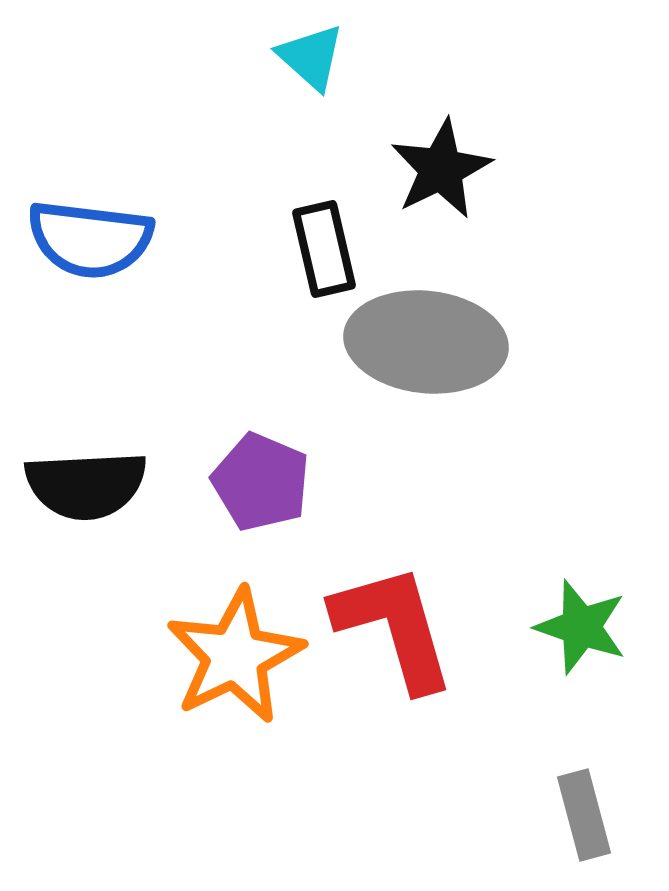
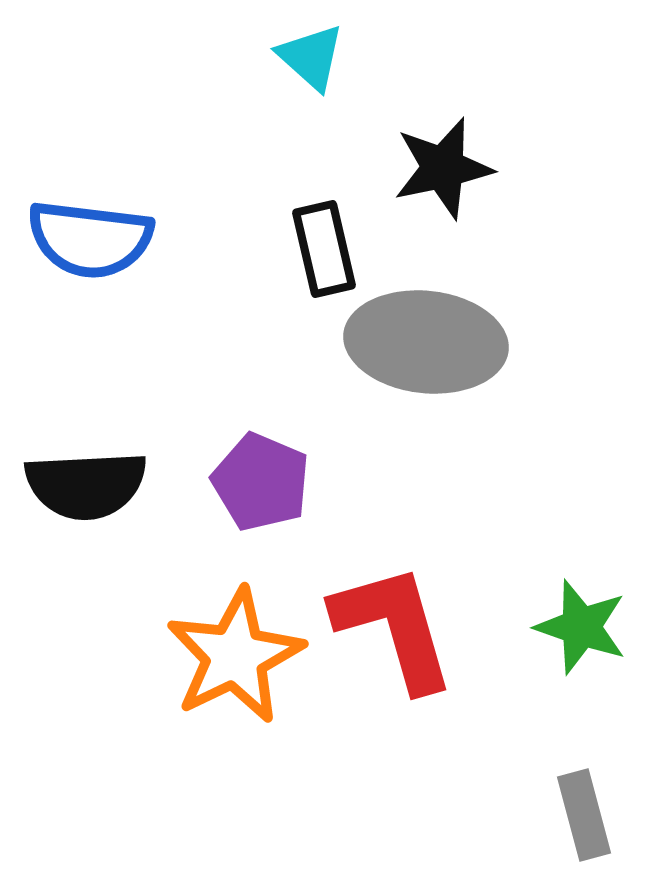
black star: moved 2 px right, 1 px up; rotated 14 degrees clockwise
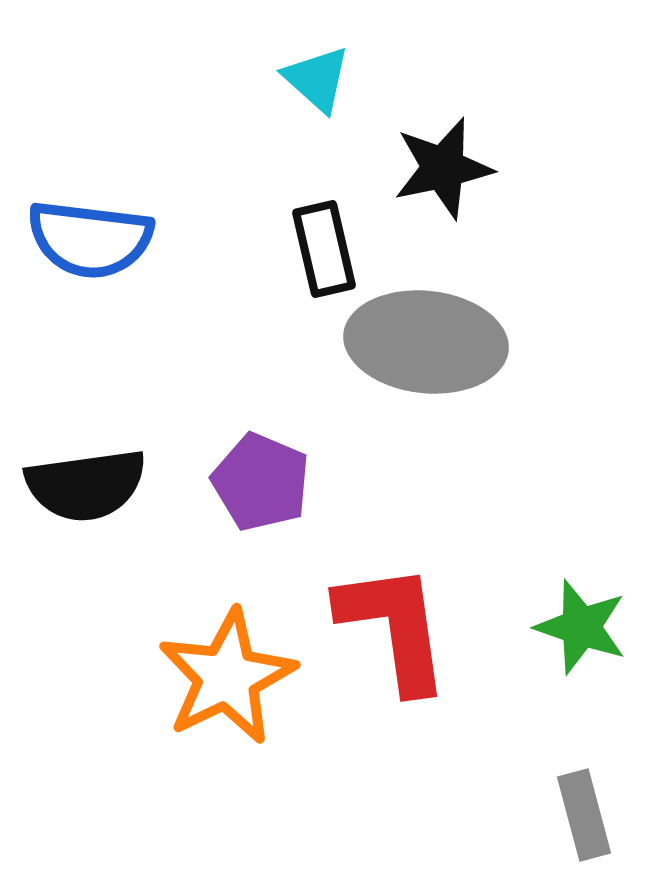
cyan triangle: moved 6 px right, 22 px down
black semicircle: rotated 5 degrees counterclockwise
red L-shape: rotated 8 degrees clockwise
orange star: moved 8 px left, 21 px down
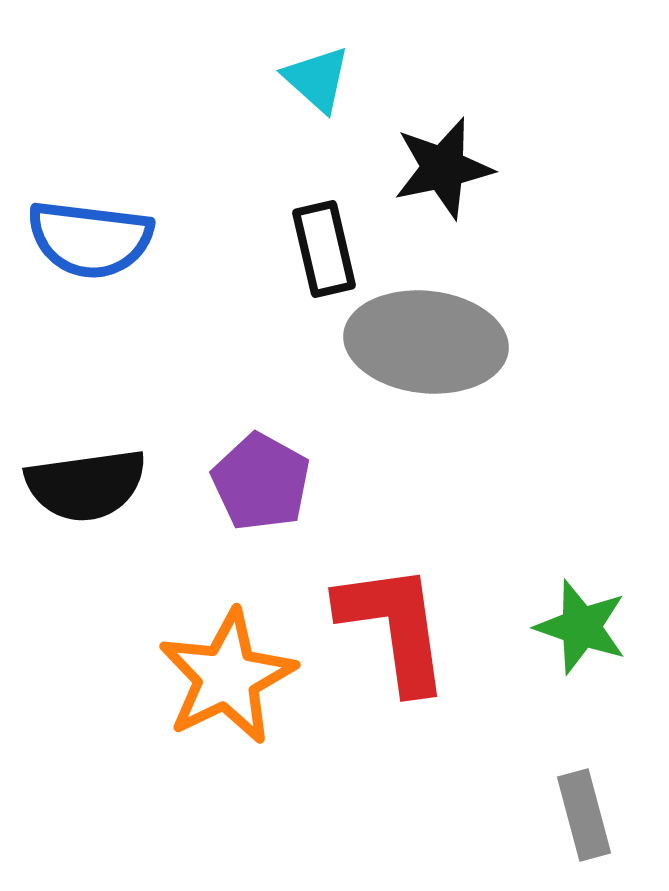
purple pentagon: rotated 6 degrees clockwise
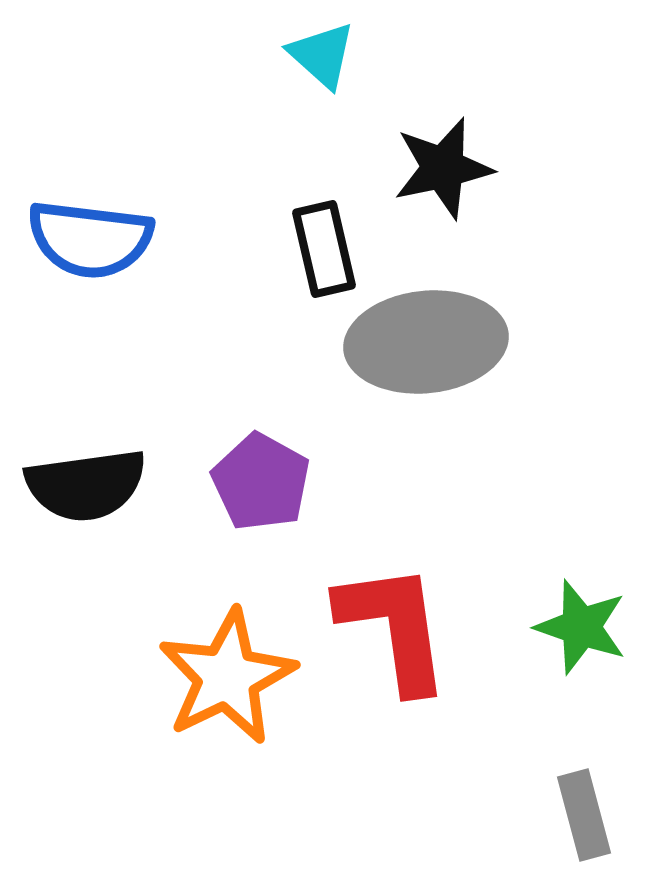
cyan triangle: moved 5 px right, 24 px up
gray ellipse: rotated 12 degrees counterclockwise
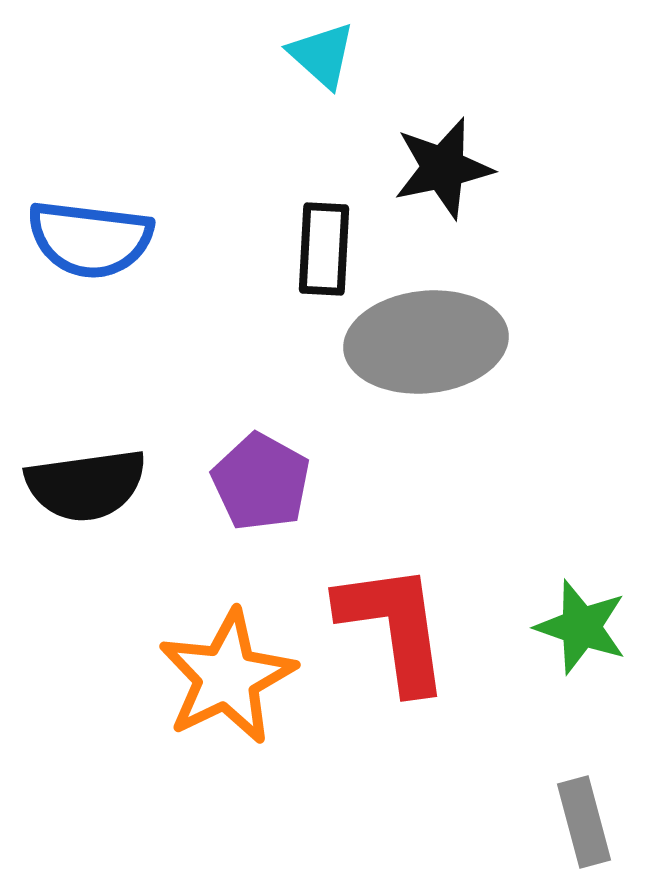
black rectangle: rotated 16 degrees clockwise
gray rectangle: moved 7 px down
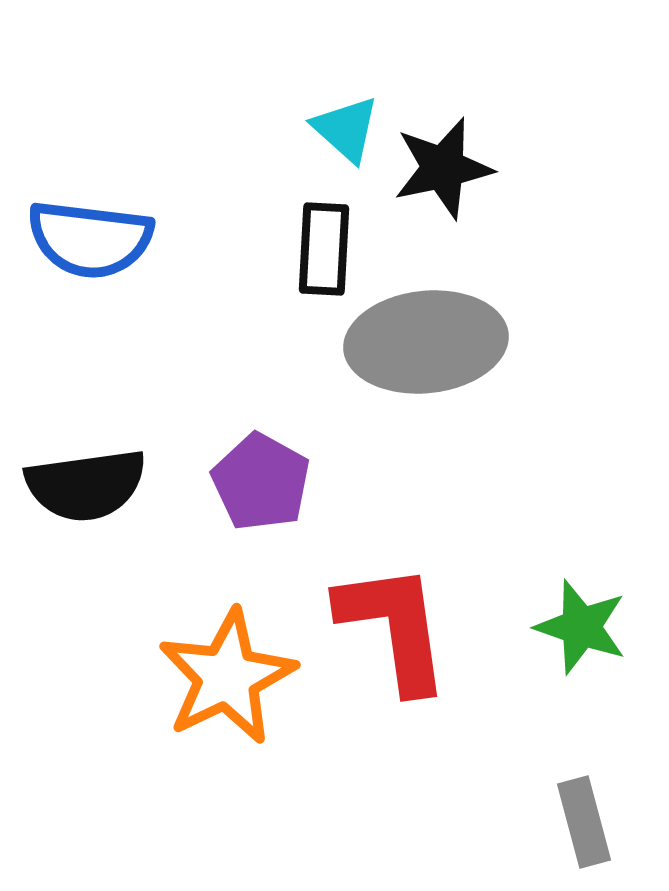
cyan triangle: moved 24 px right, 74 px down
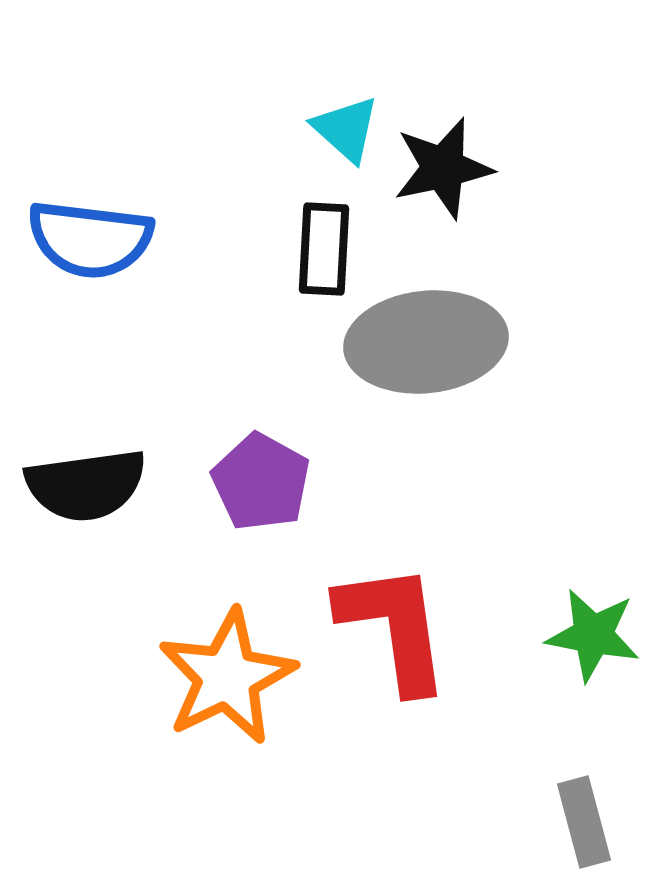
green star: moved 12 px right, 8 px down; rotated 8 degrees counterclockwise
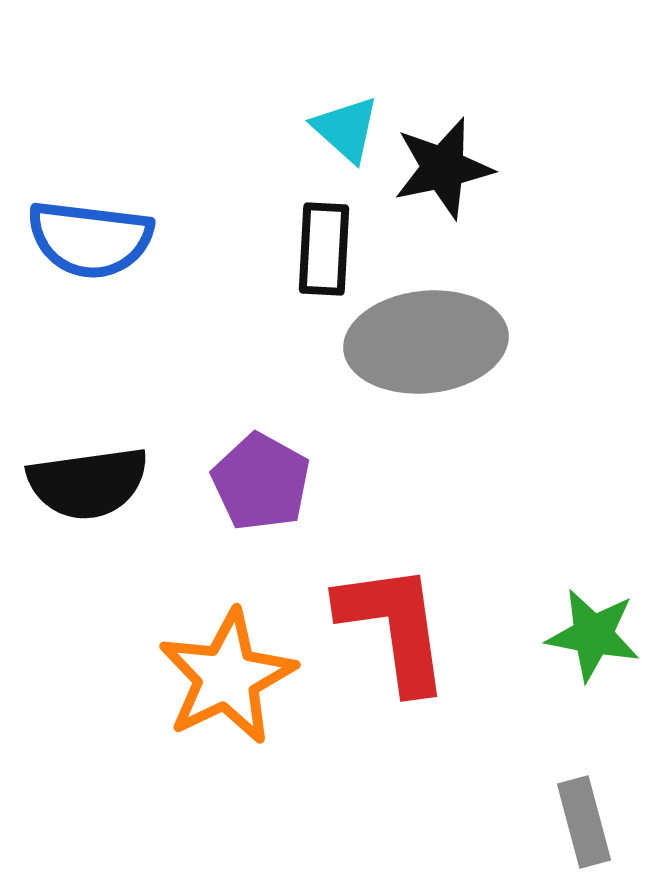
black semicircle: moved 2 px right, 2 px up
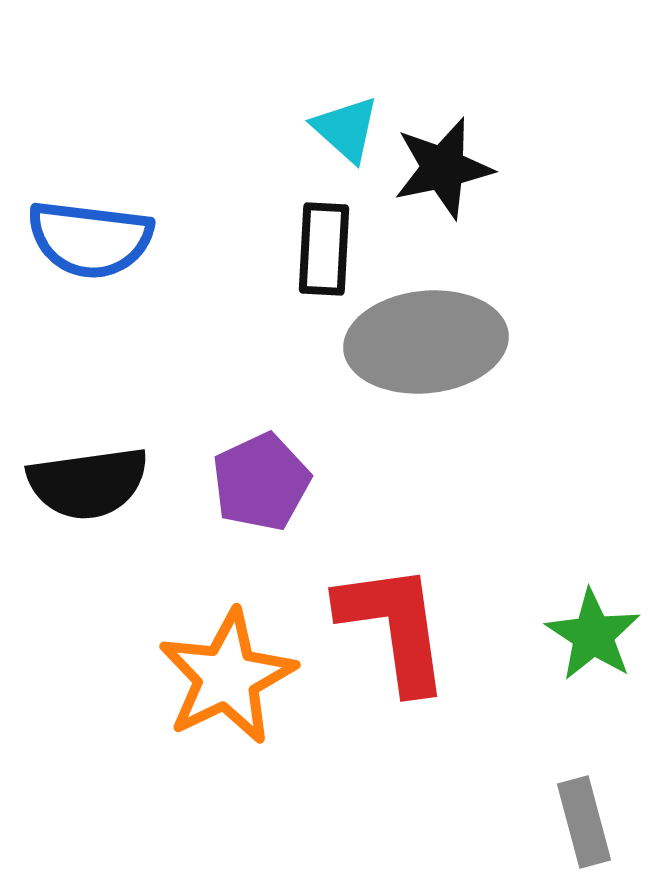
purple pentagon: rotated 18 degrees clockwise
green star: rotated 22 degrees clockwise
